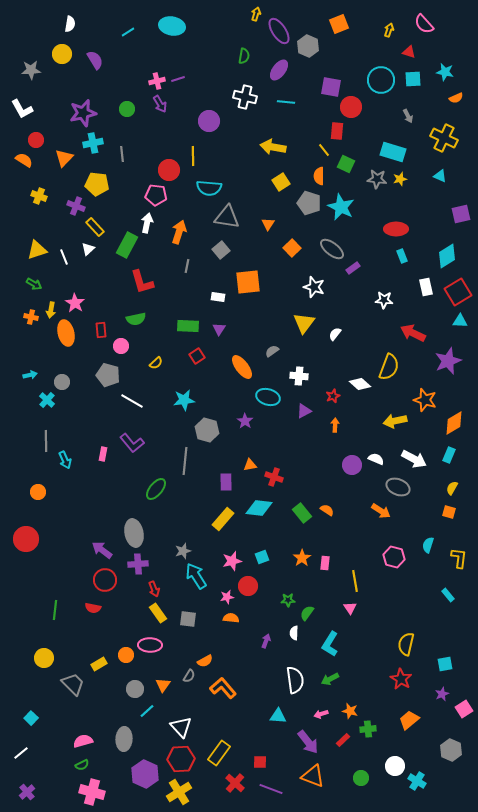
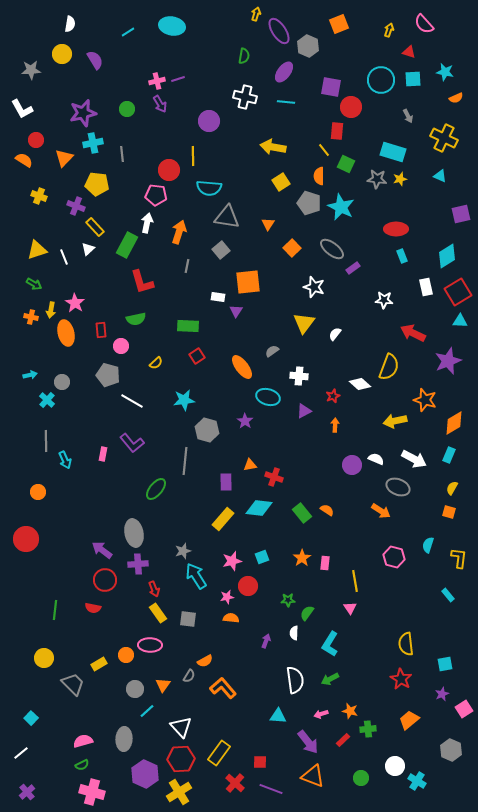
purple ellipse at (279, 70): moved 5 px right, 2 px down
purple triangle at (219, 329): moved 17 px right, 18 px up
yellow semicircle at (406, 644): rotated 20 degrees counterclockwise
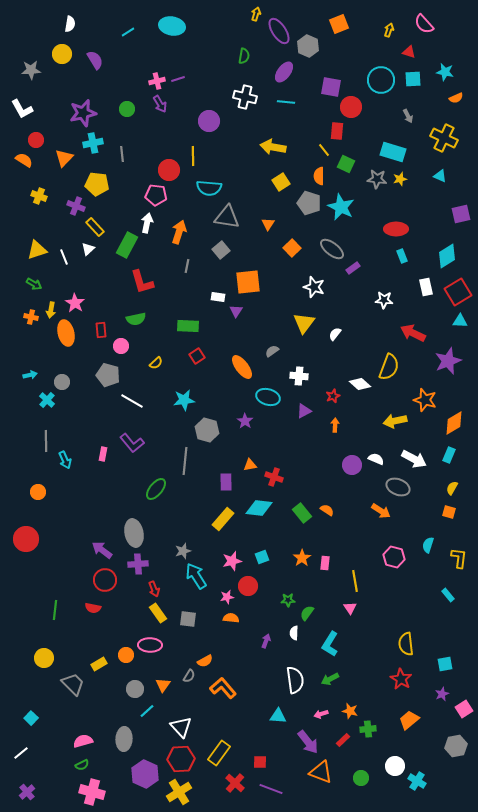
gray hexagon at (451, 750): moved 5 px right, 4 px up; rotated 25 degrees clockwise
orange triangle at (313, 776): moved 8 px right, 4 px up
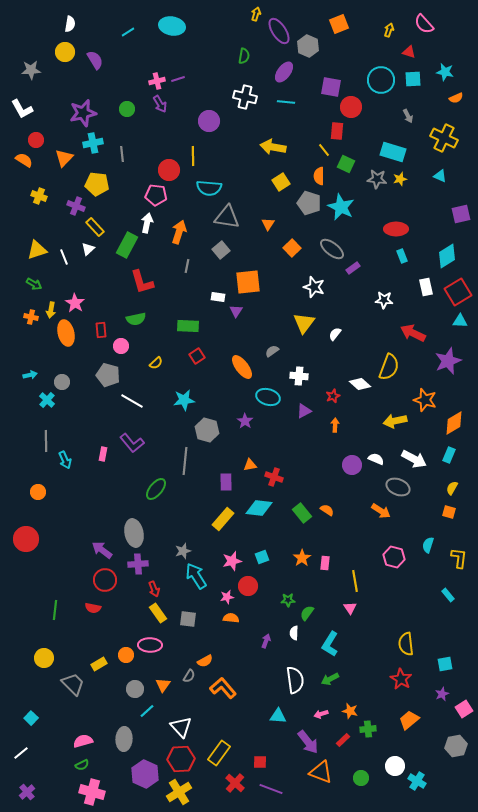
yellow circle at (62, 54): moved 3 px right, 2 px up
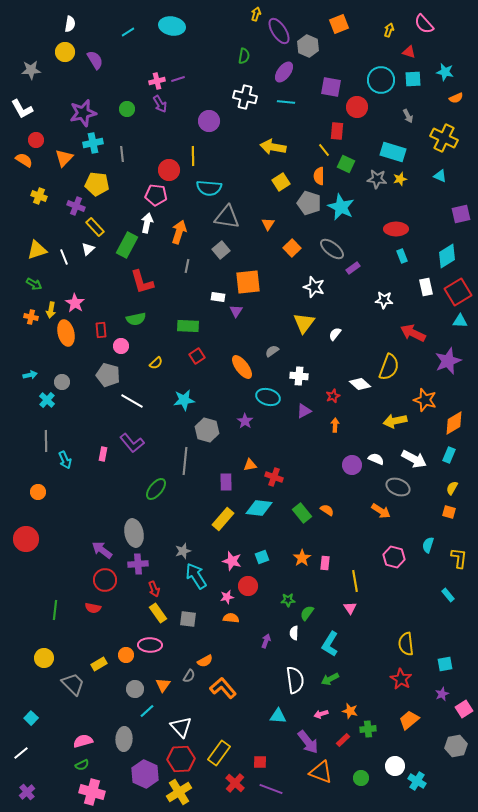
red circle at (351, 107): moved 6 px right
pink star at (232, 561): rotated 30 degrees clockwise
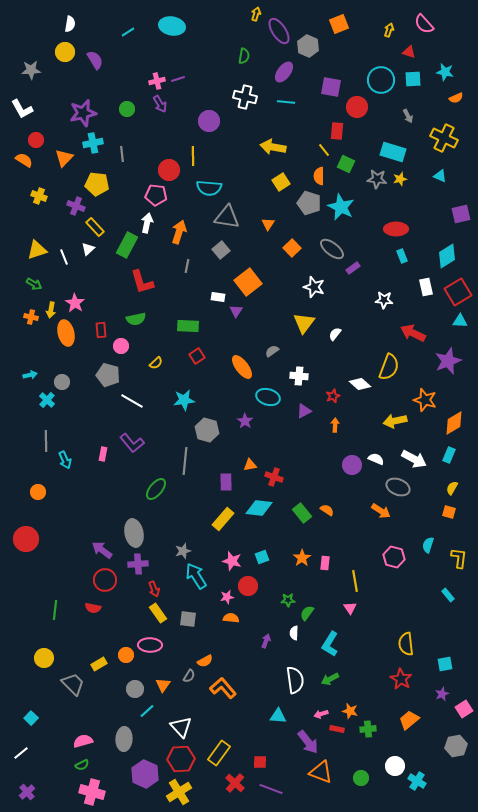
orange square at (248, 282): rotated 32 degrees counterclockwise
red rectangle at (343, 740): moved 6 px left, 11 px up; rotated 56 degrees clockwise
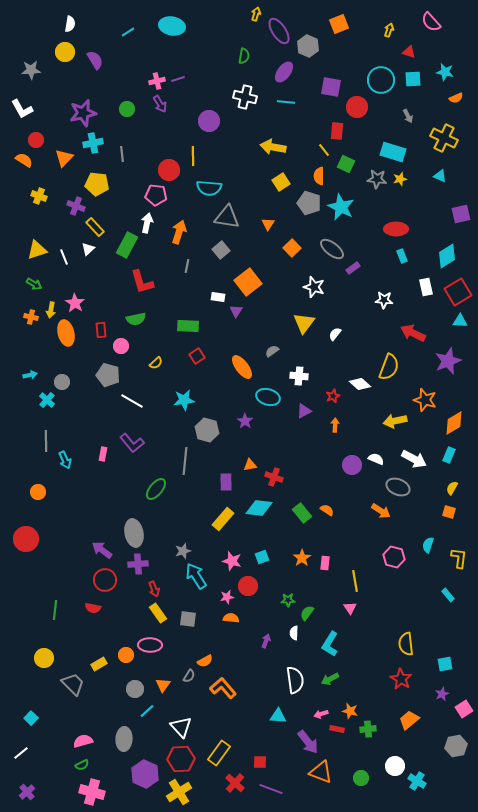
pink semicircle at (424, 24): moved 7 px right, 2 px up
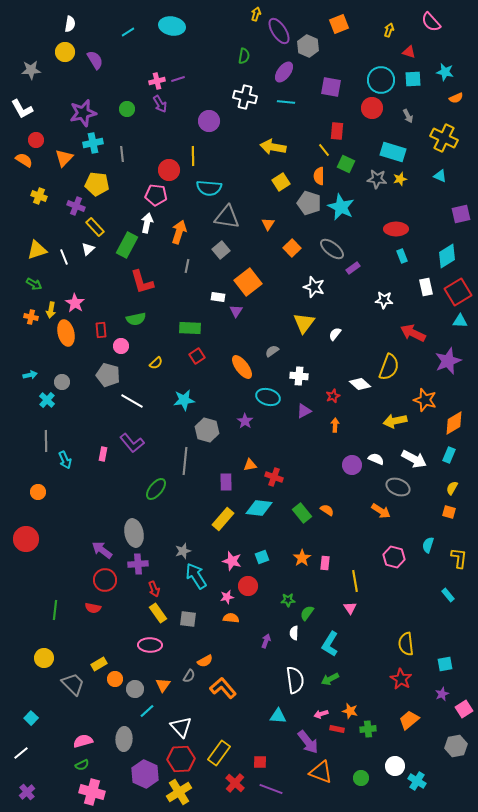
red circle at (357, 107): moved 15 px right, 1 px down
green rectangle at (188, 326): moved 2 px right, 2 px down
orange circle at (126, 655): moved 11 px left, 24 px down
